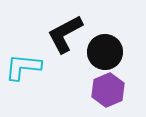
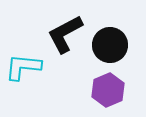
black circle: moved 5 px right, 7 px up
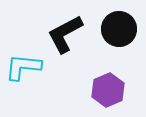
black circle: moved 9 px right, 16 px up
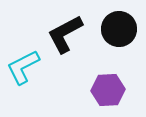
cyan L-shape: rotated 33 degrees counterclockwise
purple hexagon: rotated 20 degrees clockwise
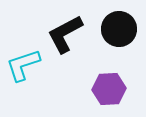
cyan L-shape: moved 2 px up; rotated 9 degrees clockwise
purple hexagon: moved 1 px right, 1 px up
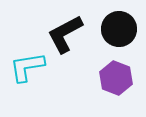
cyan L-shape: moved 4 px right, 2 px down; rotated 9 degrees clockwise
purple hexagon: moved 7 px right, 11 px up; rotated 24 degrees clockwise
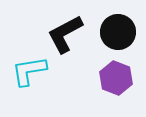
black circle: moved 1 px left, 3 px down
cyan L-shape: moved 2 px right, 4 px down
